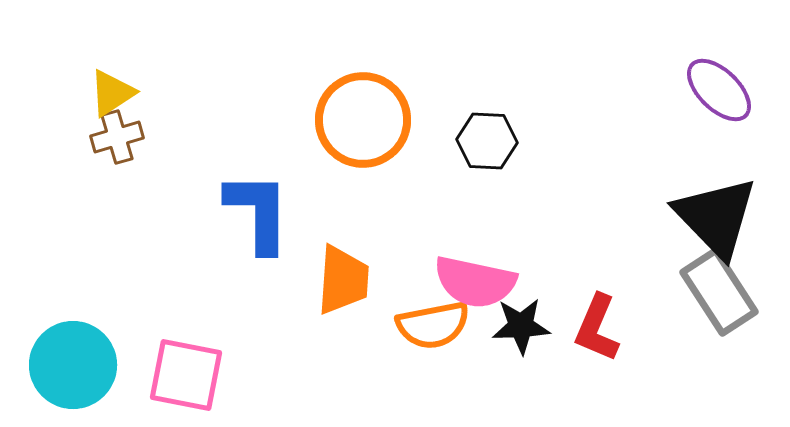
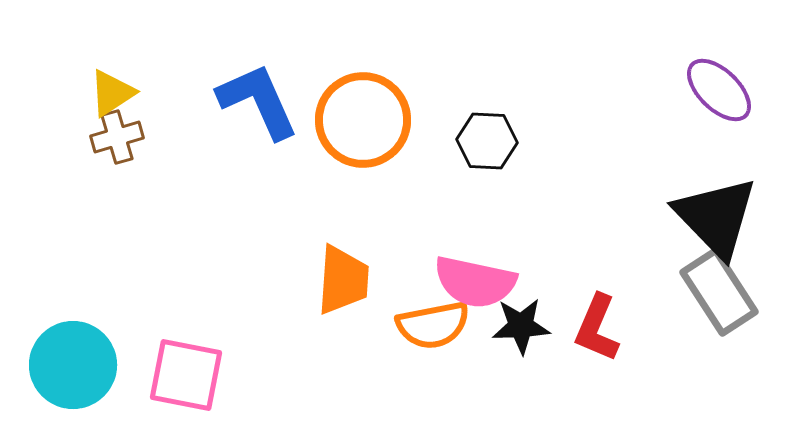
blue L-shape: moved 111 px up; rotated 24 degrees counterclockwise
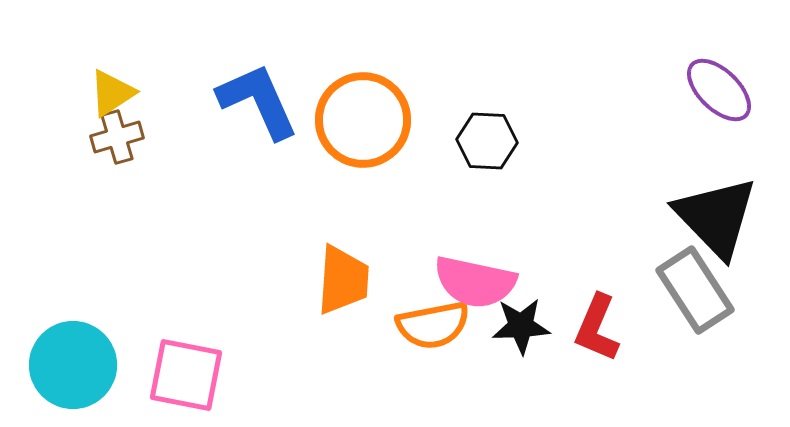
gray rectangle: moved 24 px left, 2 px up
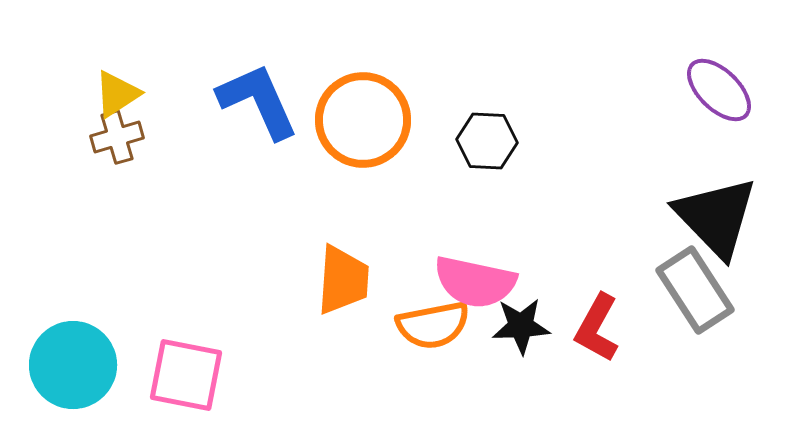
yellow triangle: moved 5 px right, 1 px down
red L-shape: rotated 6 degrees clockwise
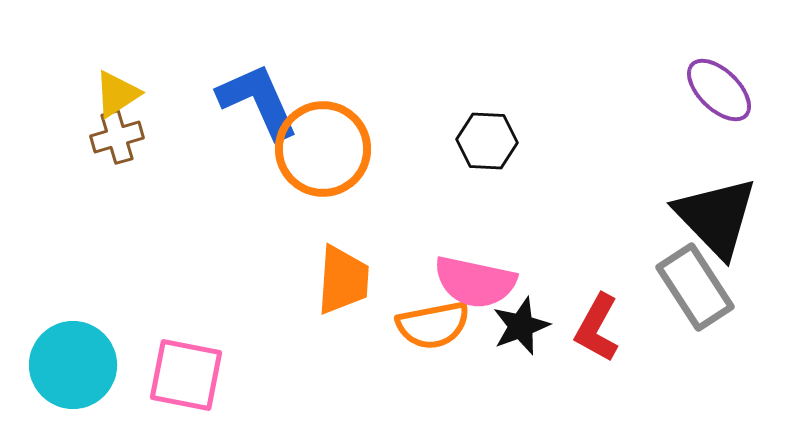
orange circle: moved 40 px left, 29 px down
gray rectangle: moved 3 px up
black star: rotated 18 degrees counterclockwise
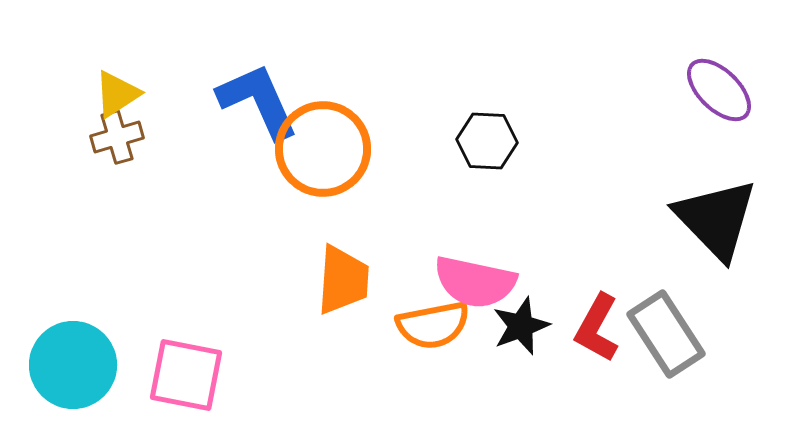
black triangle: moved 2 px down
gray rectangle: moved 29 px left, 47 px down
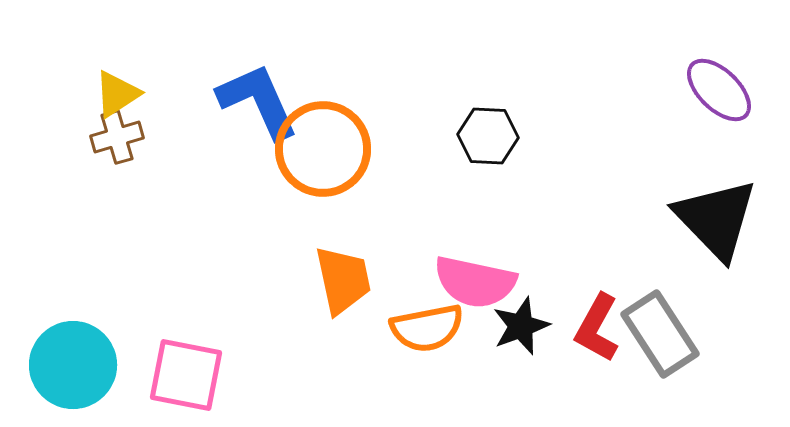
black hexagon: moved 1 px right, 5 px up
orange trapezoid: rotated 16 degrees counterclockwise
orange semicircle: moved 6 px left, 3 px down
gray rectangle: moved 6 px left
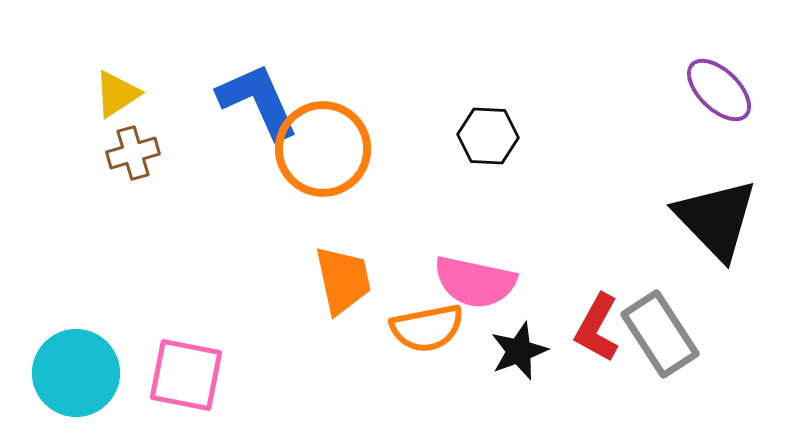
brown cross: moved 16 px right, 16 px down
black star: moved 2 px left, 25 px down
cyan circle: moved 3 px right, 8 px down
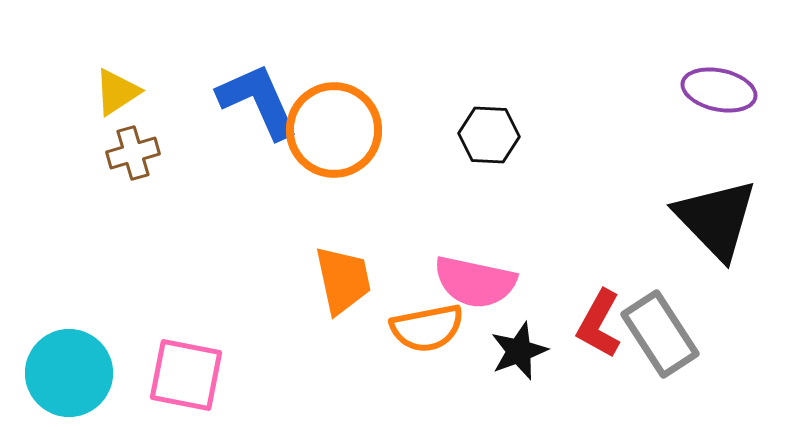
purple ellipse: rotated 32 degrees counterclockwise
yellow triangle: moved 2 px up
black hexagon: moved 1 px right, 1 px up
orange circle: moved 11 px right, 19 px up
red L-shape: moved 2 px right, 4 px up
cyan circle: moved 7 px left
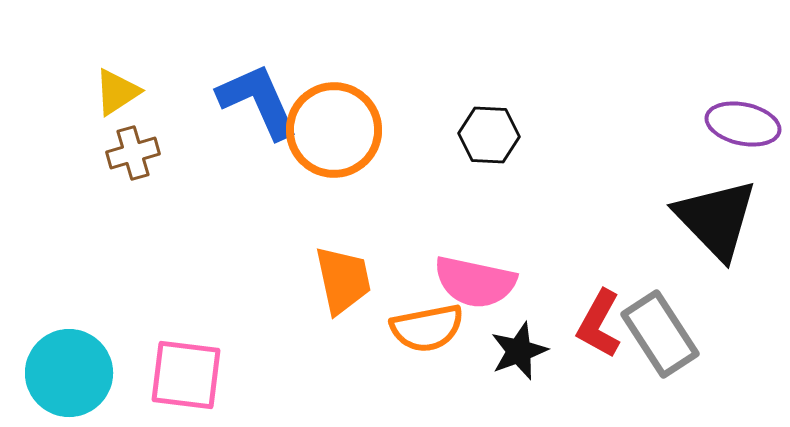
purple ellipse: moved 24 px right, 34 px down
pink square: rotated 4 degrees counterclockwise
